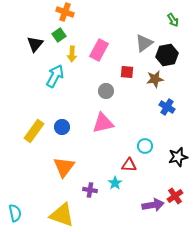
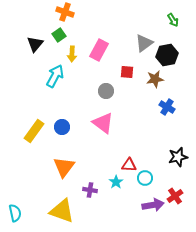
pink triangle: rotated 50 degrees clockwise
cyan circle: moved 32 px down
cyan star: moved 1 px right, 1 px up
yellow triangle: moved 4 px up
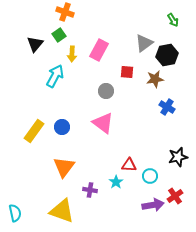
cyan circle: moved 5 px right, 2 px up
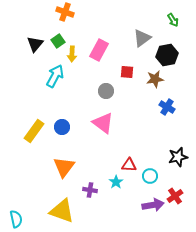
green square: moved 1 px left, 6 px down
gray triangle: moved 2 px left, 5 px up
cyan semicircle: moved 1 px right, 6 px down
